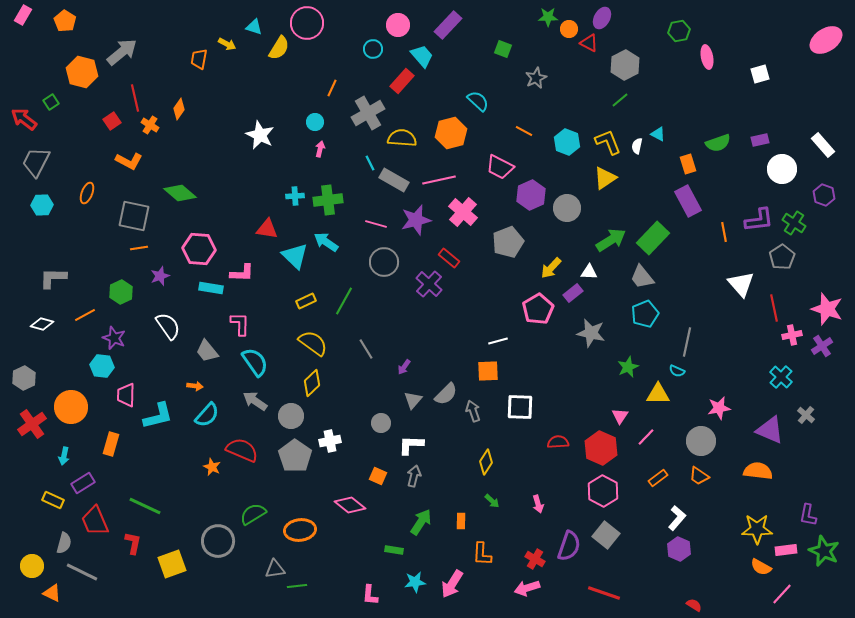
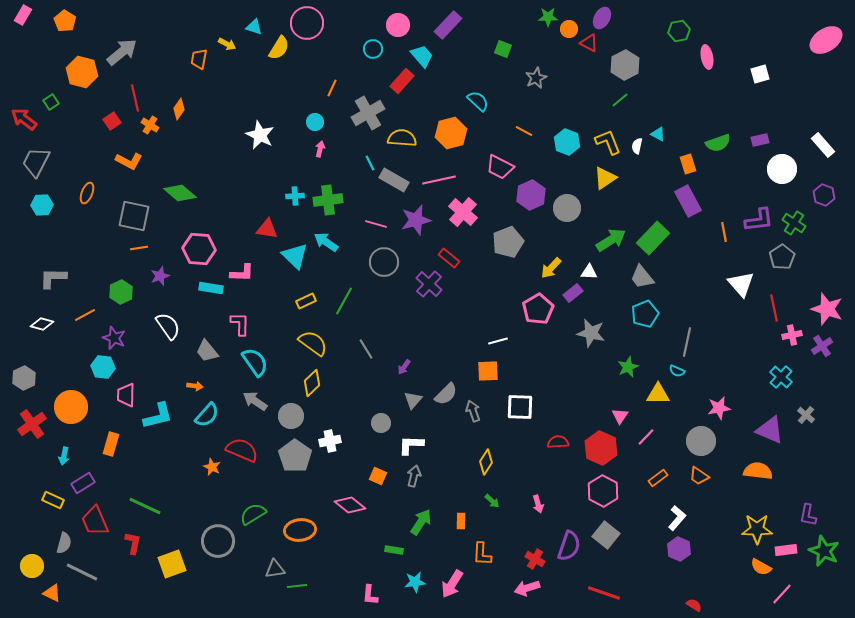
cyan hexagon at (102, 366): moved 1 px right, 1 px down
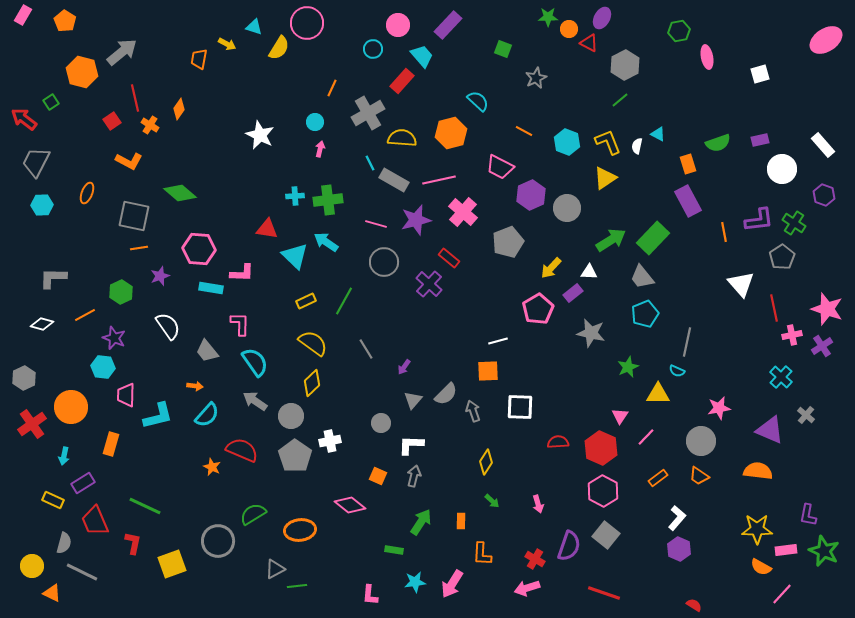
gray triangle at (275, 569): rotated 20 degrees counterclockwise
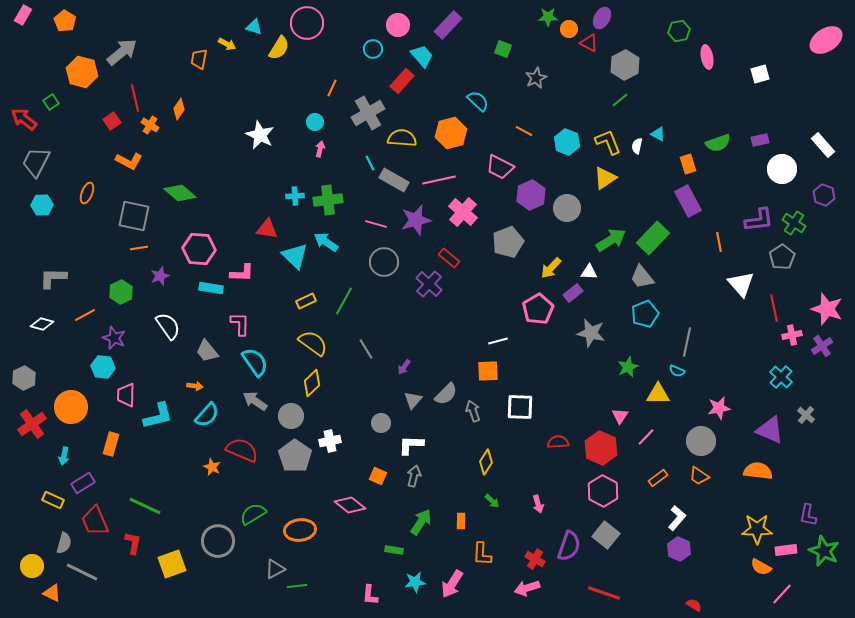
orange line at (724, 232): moved 5 px left, 10 px down
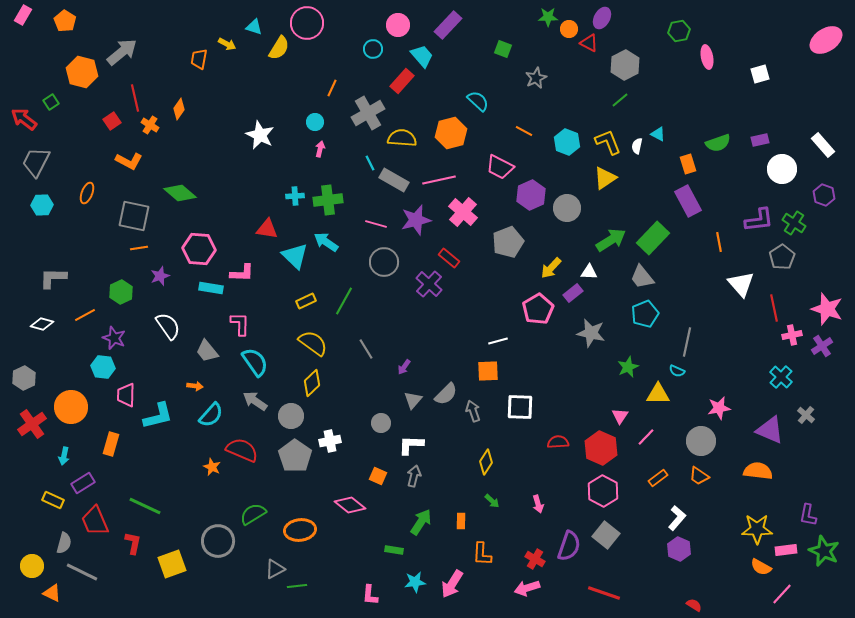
cyan semicircle at (207, 415): moved 4 px right
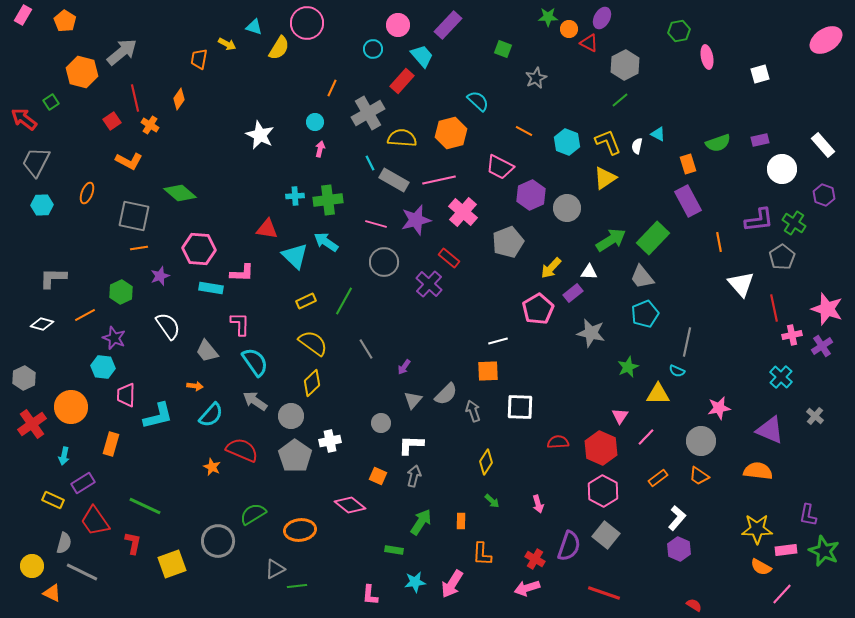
orange diamond at (179, 109): moved 10 px up
gray cross at (806, 415): moved 9 px right, 1 px down
red trapezoid at (95, 521): rotated 12 degrees counterclockwise
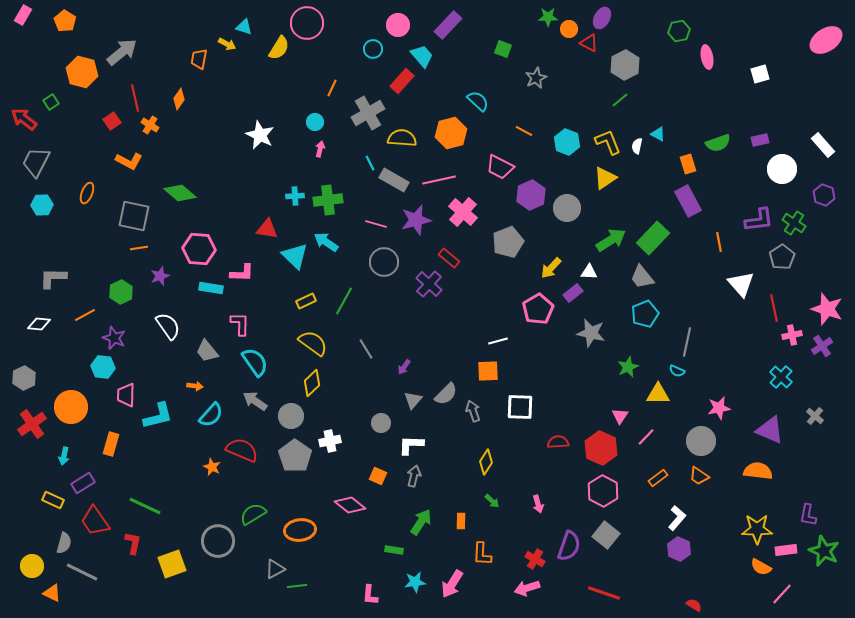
cyan triangle at (254, 27): moved 10 px left
white diamond at (42, 324): moved 3 px left; rotated 10 degrees counterclockwise
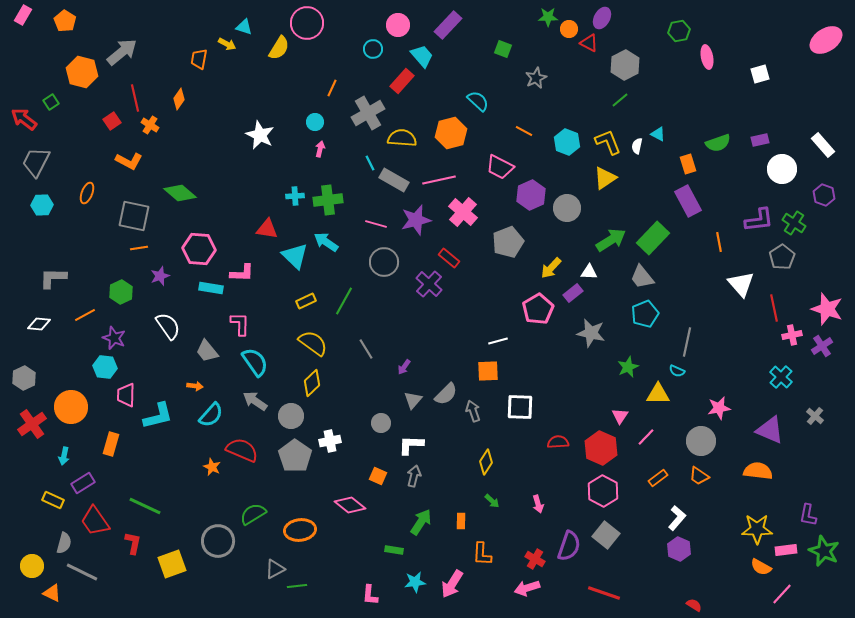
cyan hexagon at (103, 367): moved 2 px right
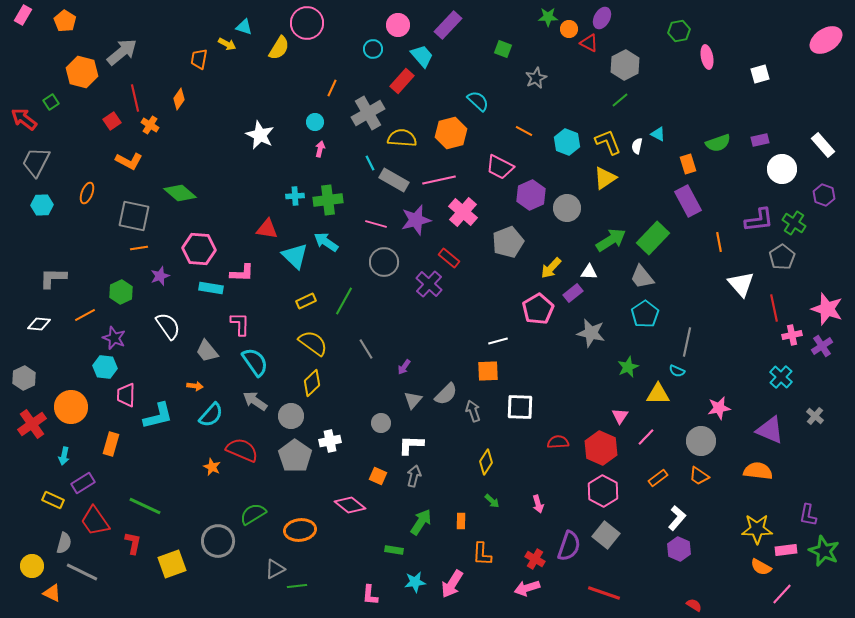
cyan pentagon at (645, 314): rotated 12 degrees counterclockwise
